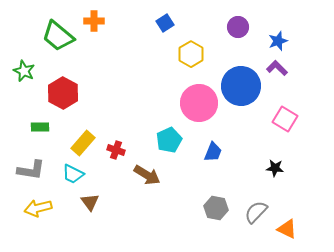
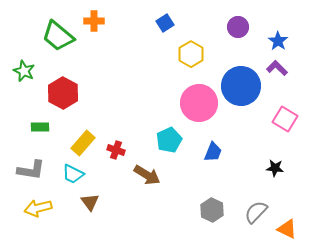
blue star: rotated 18 degrees counterclockwise
gray hexagon: moved 4 px left, 2 px down; rotated 15 degrees clockwise
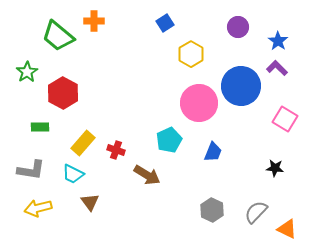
green star: moved 3 px right, 1 px down; rotated 15 degrees clockwise
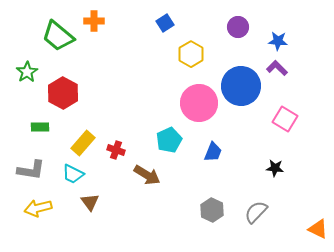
blue star: rotated 30 degrees counterclockwise
orange triangle: moved 31 px right
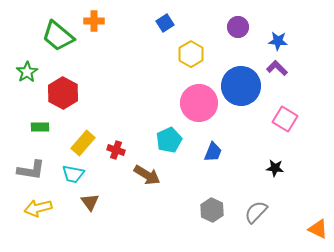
cyan trapezoid: rotated 15 degrees counterclockwise
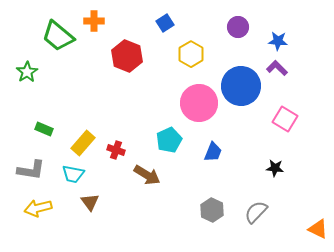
red hexagon: moved 64 px right, 37 px up; rotated 8 degrees counterclockwise
green rectangle: moved 4 px right, 2 px down; rotated 24 degrees clockwise
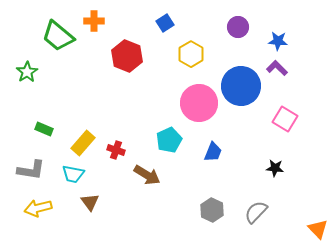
orange triangle: rotated 20 degrees clockwise
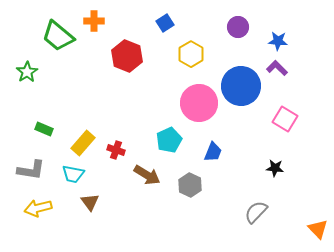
gray hexagon: moved 22 px left, 25 px up
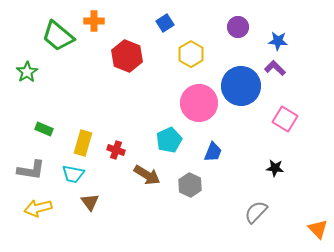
purple L-shape: moved 2 px left
yellow rectangle: rotated 25 degrees counterclockwise
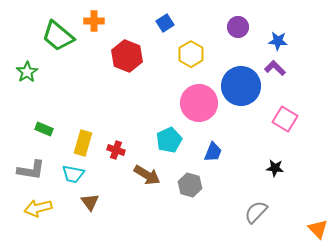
gray hexagon: rotated 10 degrees counterclockwise
